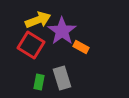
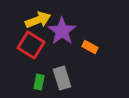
orange rectangle: moved 9 px right
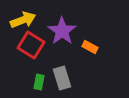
yellow arrow: moved 15 px left
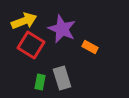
yellow arrow: moved 1 px right, 1 px down
purple star: moved 2 px up; rotated 12 degrees counterclockwise
green rectangle: moved 1 px right
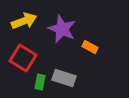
red square: moved 8 px left, 13 px down
gray rectangle: moved 2 px right; rotated 55 degrees counterclockwise
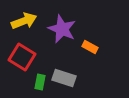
red square: moved 1 px left, 1 px up
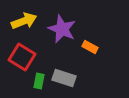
green rectangle: moved 1 px left, 1 px up
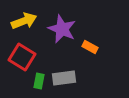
gray rectangle: rotated 25 degrees counterclockwise
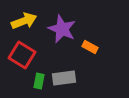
red square: moved 2 px up
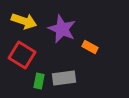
yellow arrow: rotated 40 degrees clockwise
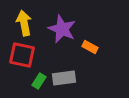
yellow arrow: moved 2 px down; rotated 120 degrees counterclockwise
red square: rotated 20 degrees counterclockwise
green rectangle: rotated 21 degrees clockwise
